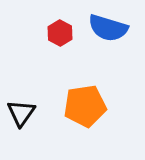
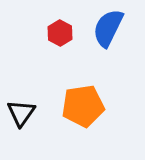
blue semicircle: rotated 99 degrees clockwise
orange pentagon: moved 2 px left
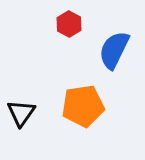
blue semicircle: moved 6 px right, 22 px down
red hexagon: moved 9 px right, 9 px up
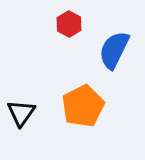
orange pentagon: rotated 18 degrees counterclockwise
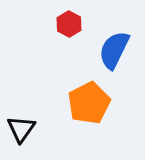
orange pentagon: moved 6 px right, 3 px up
black triangle: moved 16 px down
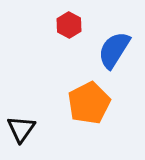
red hexagon: moved 1 px down
blue semicircle: rotated 6 degrees clockwise
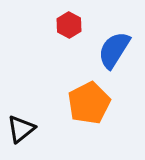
black triangle: rotated 16 degrees clockwise
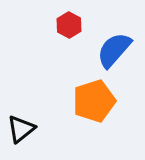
blue semicircle: rotated 9 degrees clockwise
orange pentagon: moved 5 px right, 2 px up; rotated 9 degrees clockwise
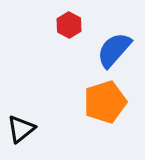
orange pentagon: moved 11 px right, 1 px down
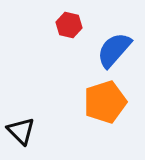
red hexagon: rotated 15 degrees counterclockwise
black triangle: moved 2 px down; rotated 36 degrees counterclockwise
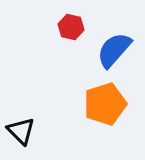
red hexagon: moved 2 px right, 2 px down
orange pentagon: moved 2 px down
